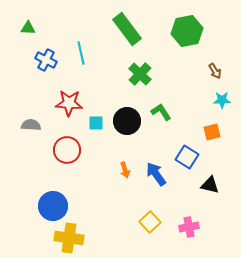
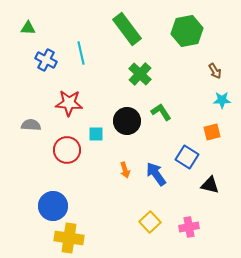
cyan square: moved 11 px down
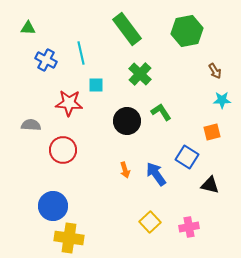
cyan square: moved 49 px up
red circle: moved 4 px left
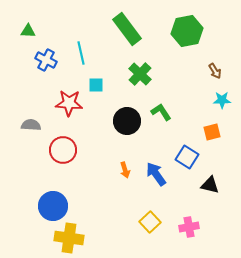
green triangle: moved 3 px down
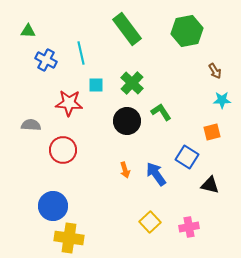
green cross: moved 8 px left, 9 px down
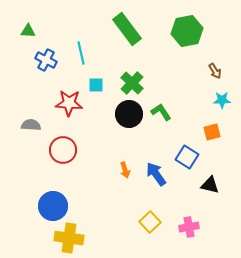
black circle: moved 2 px right, 7 px up
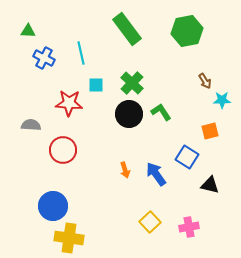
blue cross: moved 2 px left, 2 px up
brown arrow: moved 10 px left, 10 px down
orange square: moved 2 px left, 1 px up
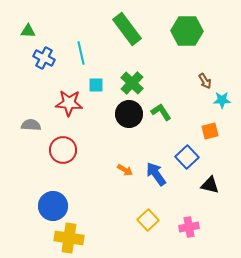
green hexagon: rotated 12 degrees clockwise
blue square: rotated 15 degrees clockwise
orange arrow: rotated 42 degrees counterclockwise
yellow square: moved 2 px left, 2 px up
